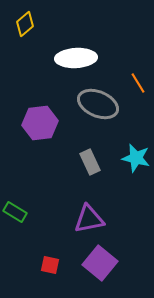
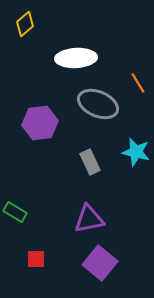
cyan star: moved 6 px up
red square: moved 14 px left, 6 px up; rotated 12 degrees counterclockwise
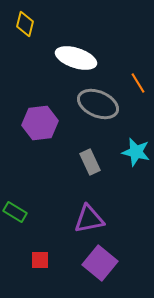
yellow diamond: rotated 35 degrees counterclockwise
white ellipse: rotated 21 degrees clockwise
red square: moved 4 px right, 1 px down
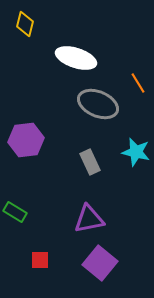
purple hexagon: moved 14 px left, 17 px down
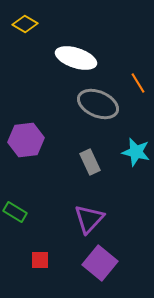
yellow diamond: rotated 75 degrees counterclockwise
purple triangle: rotated 36 degrees counterclockwise
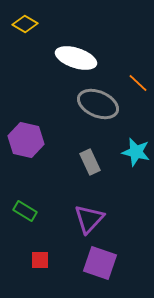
orange line: rotated 15 degrees counterclockwise
purple hexagon: rotated 20 degrees clockwise
green rectangle: moved 10 px right, 1 px up
purple square: rotated 20 degrees counterclockwise
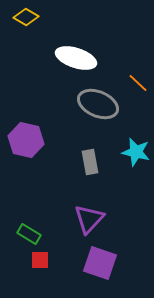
yellow diamond: moved 1 px right, 7 px up
gray rectangle: rotated 15 degrees clockwise
green rectangle: moved 4 px right, 23 px down
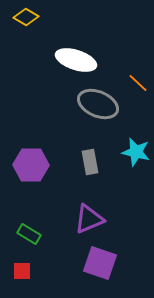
white ellipse: moved 2 px down
purple hexagon: moved 5 px right, 25 px down; rotated 12 degrees counterclockwise
purple triangle: rotated 24 degrees clockwise
red square: moved 18 px left, 11 px down
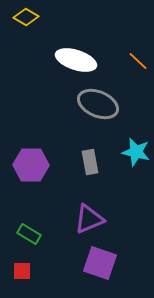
orange line: moved 22 px up
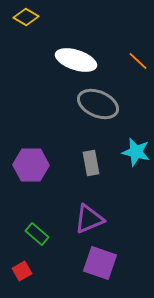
gray rectangle: moved 1 px right, 1 px down
green rectangle: moved 8 px right; rotated 10 degrees clockwise
red square: rotated 30 degrees counterclockwise
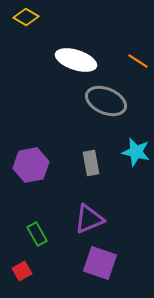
orange line: rotated 10 degrees counterclockwise
gray ellipse: moved 8 px right, 3 px up
purple hexagon: rotated 12 degrees counterclockwise
green rectangle: rotated 20 degrees clockwise
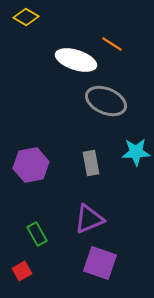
orange line: moved 26 px left, 17 px up
cyan star: rotated 16 degrees counterclockwise
